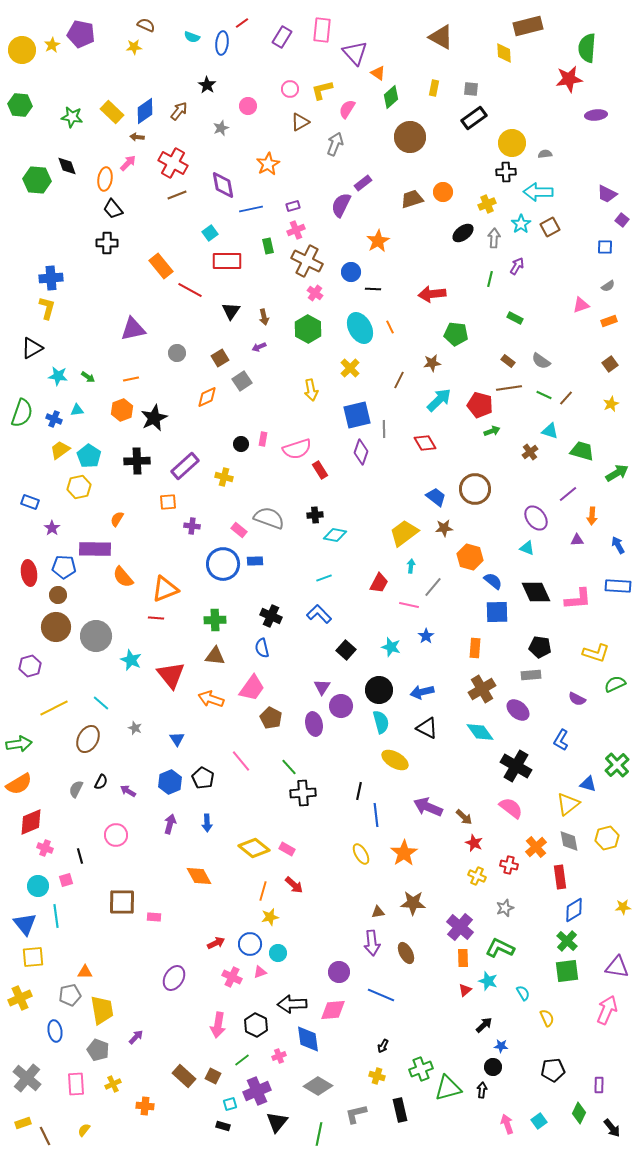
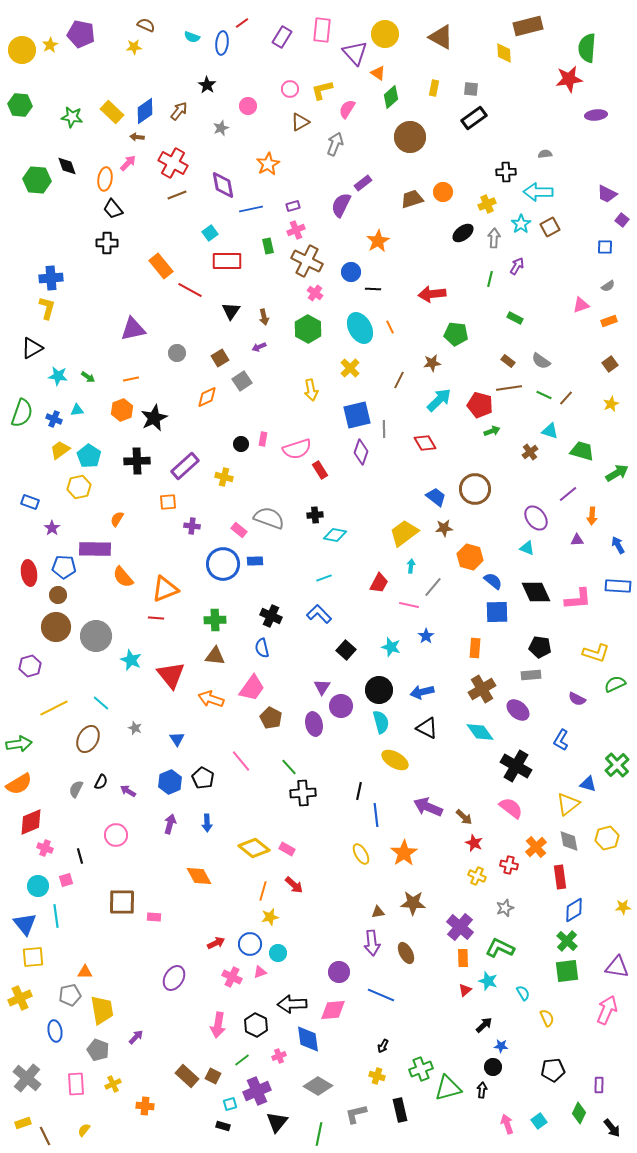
yellow star at (52, 45): moved 2 px left
yellow circle at (512, 143): moved 127 px left, 109 px up
brown rectangle at (184, 1076): moved 3 px right
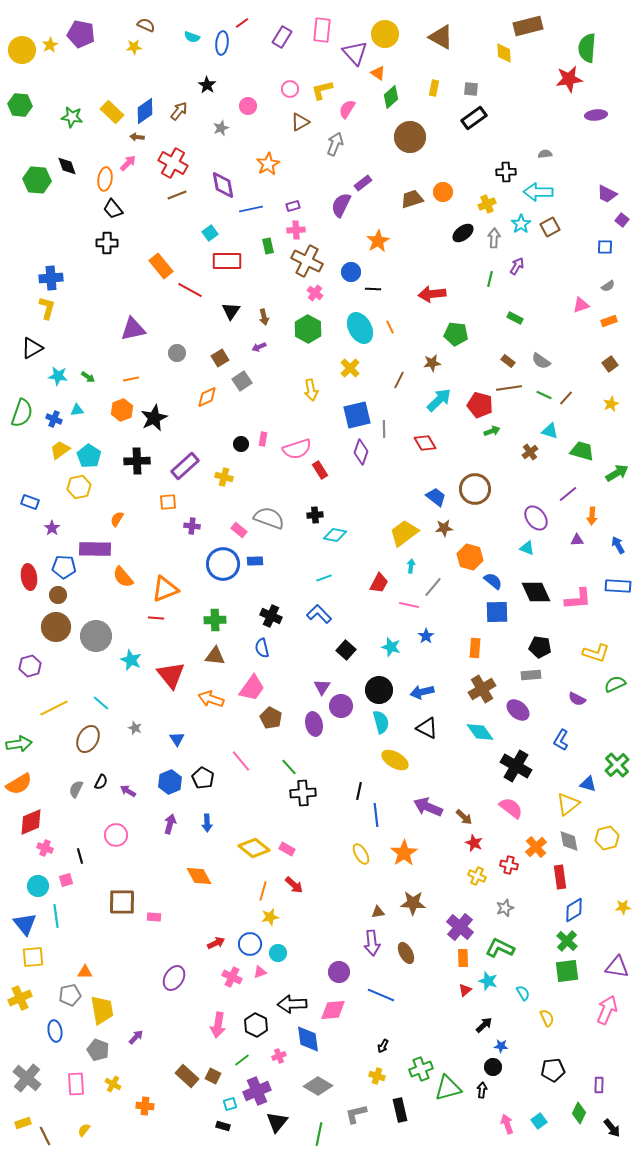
pink cross at (296, 230): rotated 18 degrees clockwise
red ellipse at (29, 573): moved 4 px down
yellow cross at (113, 1084): rotated 35 degrees counterclockwise
